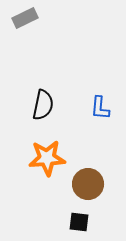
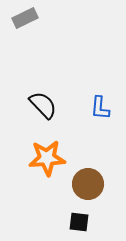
black semicircle: rotated 56 degrees counterclockwise
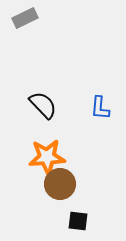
orange star: moved 1 px up
brown circle: moved 28 px left
black square: moved 1 px left, 1 px up
